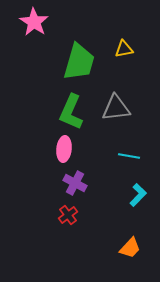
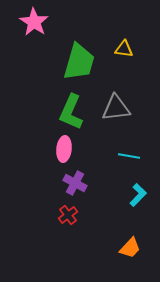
yellow triangle: rotated 18 degrees clockwise
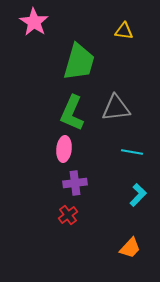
yellow triangle: moved 18 px up
green L-shape: moved 1 px right, 1 px down
cyan line: moved 3 px right, 4 px up
purple cross: rotated 35 degrees counterclockwise
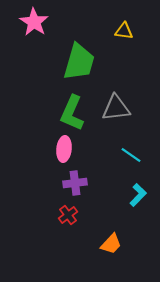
cyan line: moved 1 px left, 3 px down; rotated 25 degrees clockwise
orange trapezoid: moved 19 px left, 4 px up
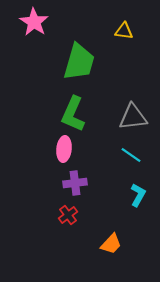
gray triangle: moved 17 px right, 9 px down
green L-shape: moved 1 px right, 1 px down
cyan L-shape: rotated 15 degrees counterclockwise
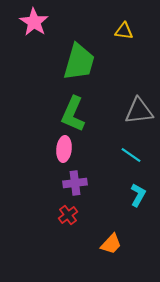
gray triangle: moved 6 px right, 6 px up
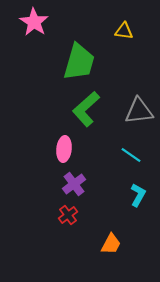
green L-shape: moved 13 px right, 5 px up; rotated 24 degrees clockwise
purple cross: moved 1 px left, 1 px down; rotated 30 degrees counterclockwise
orange trapezoid: rotated 15 degrees counterclockwise
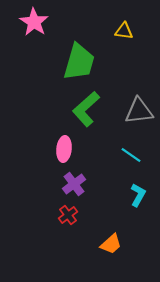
orange trapezoid: rotated 20 degrees clockwise
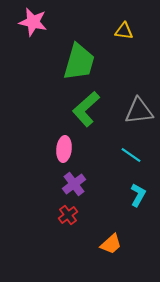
pink star: moved 1 px left; rotated 20 degrees counterclockwise
